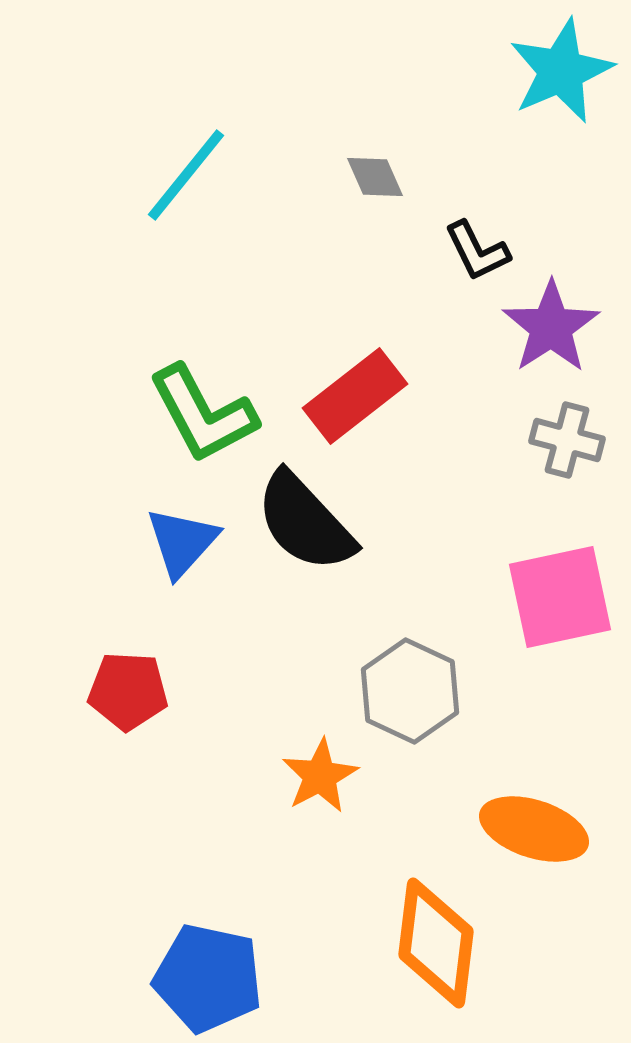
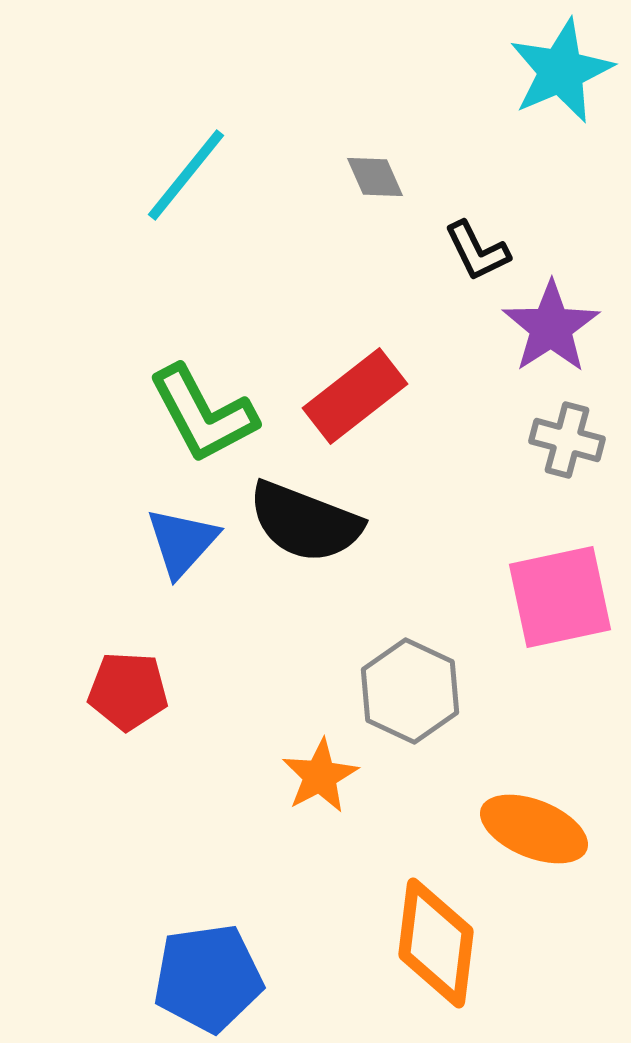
black semicircle: rotated 26 degrees counterclockwise
orange ellipse: rotated 4 degrees clockwise
blue pentagon: rotated 20 degrees counterclockwise
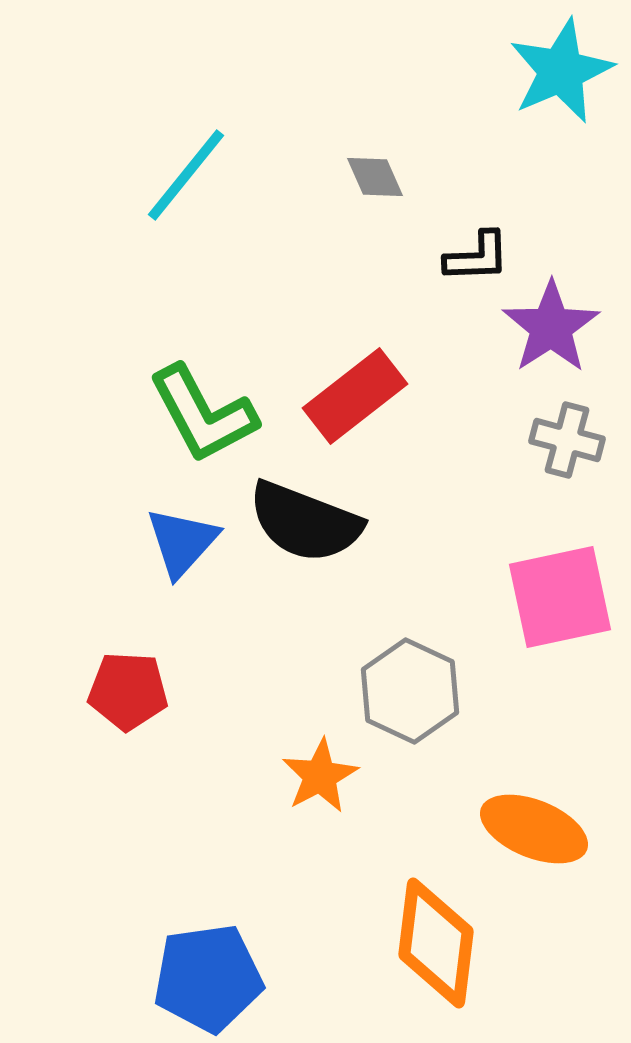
black L-shape: moved 6 px down; rotated 66 degrees counterclockwise
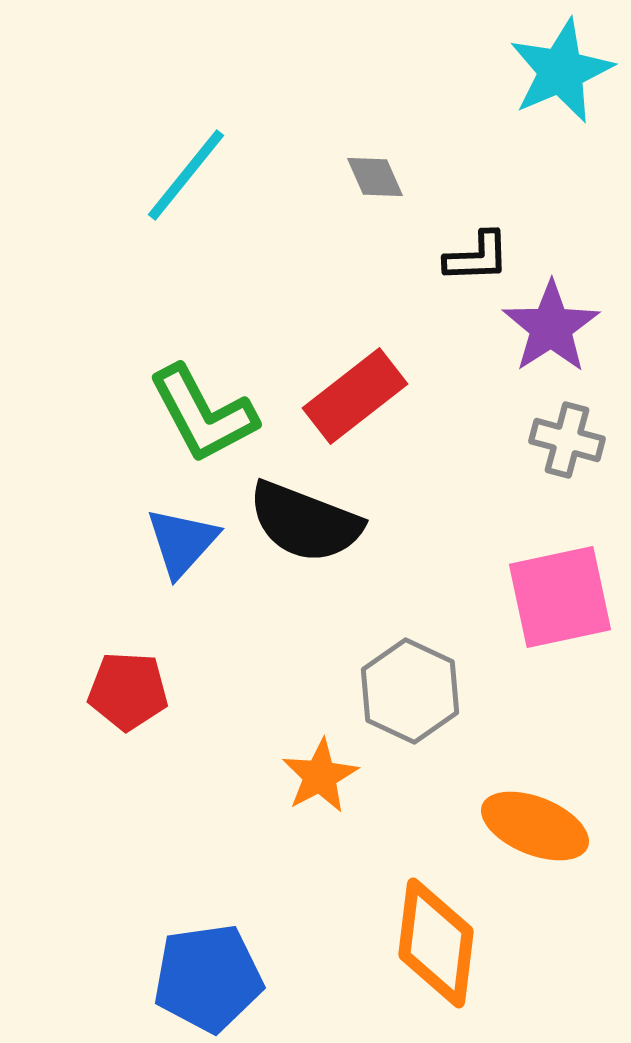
orange ellipse: moved 1 px right, 3 px up
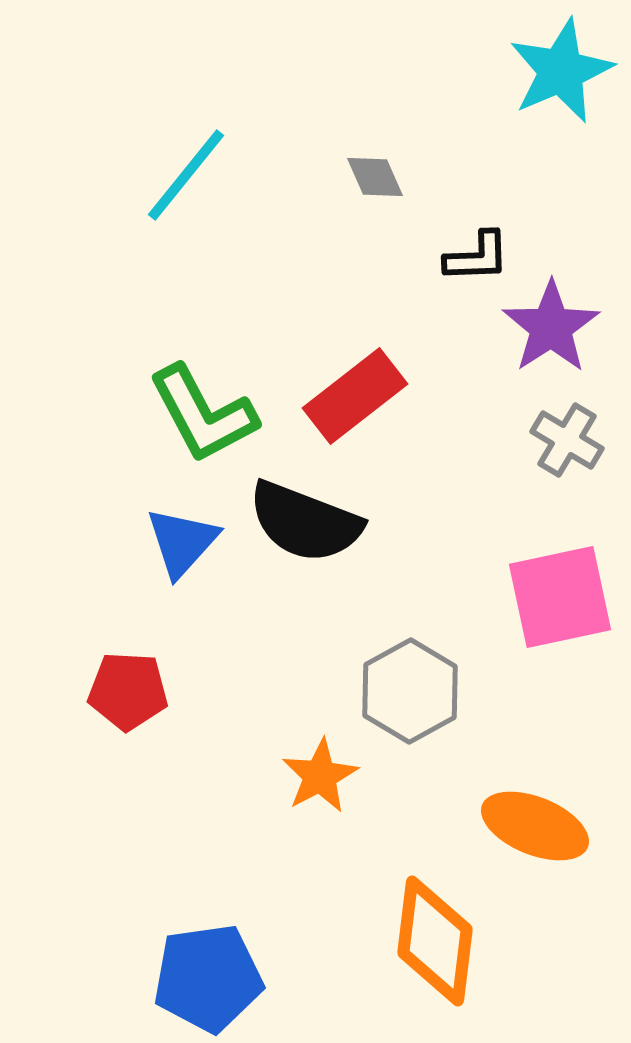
gray cross: rotated 16 degrees clockwise
gray hexagon: rotated 6 degrees clockwise
orange diamond: moved 1 px left, 2 px up
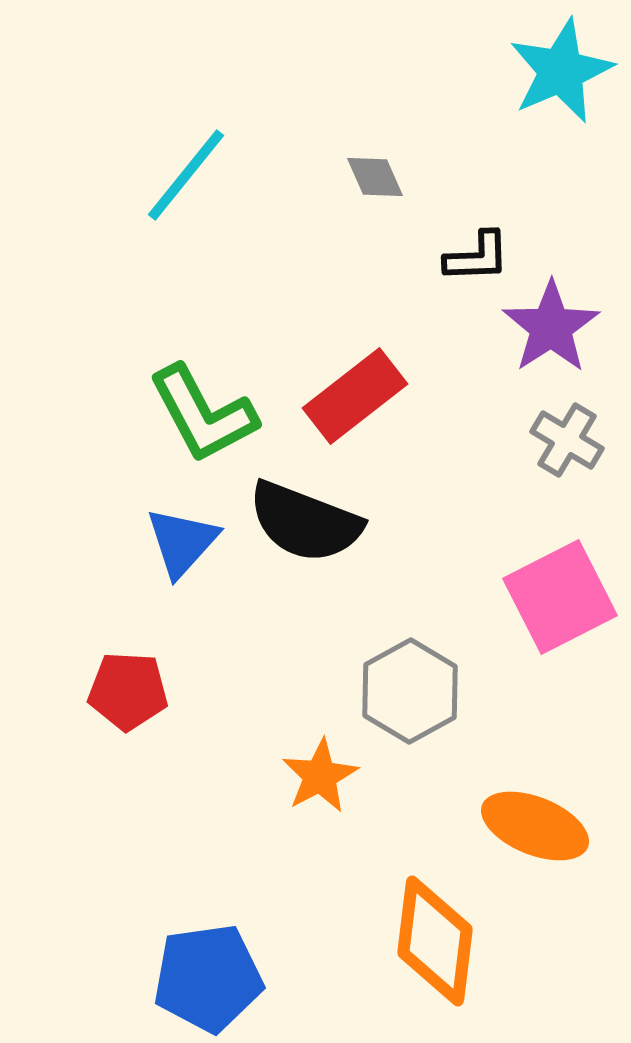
pink square: rotated 15 degrees counterclockwise
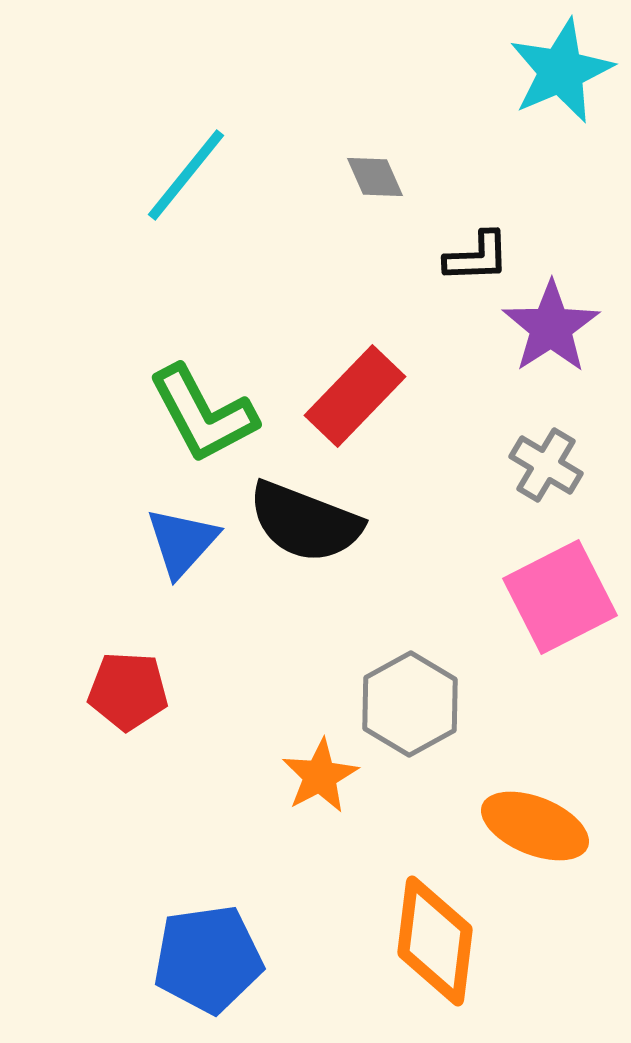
red rectangle: rotated 8 degrees counterclockwise
gray cross: moved 21 px left, 25 px down
gray hexagon: moved 13 px down
blue pentagon: moved 19 px up
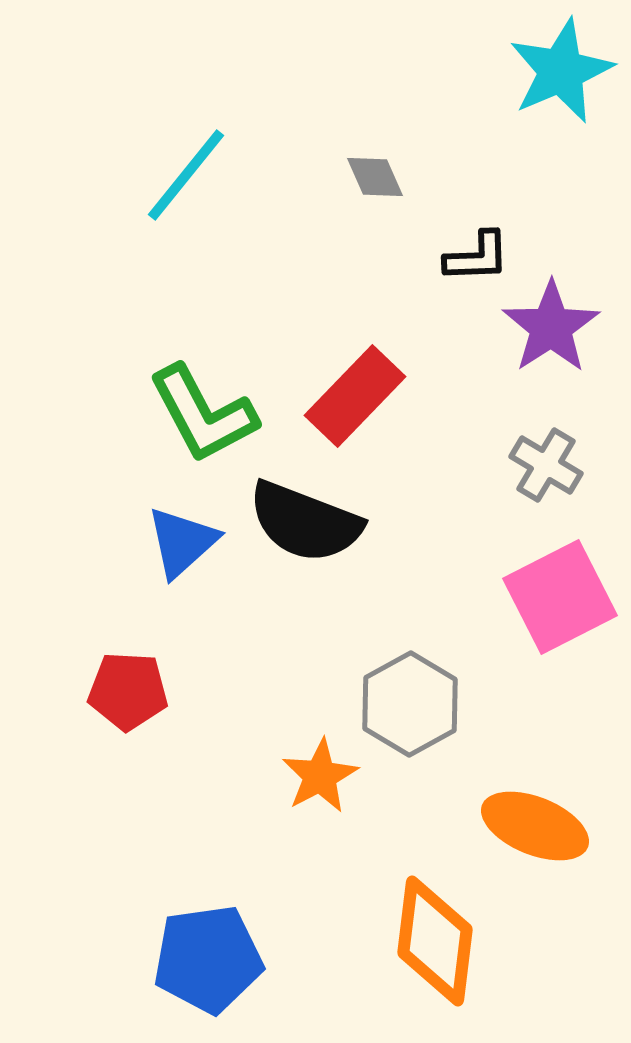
blue triangle: rotated 6 degrees clockwise
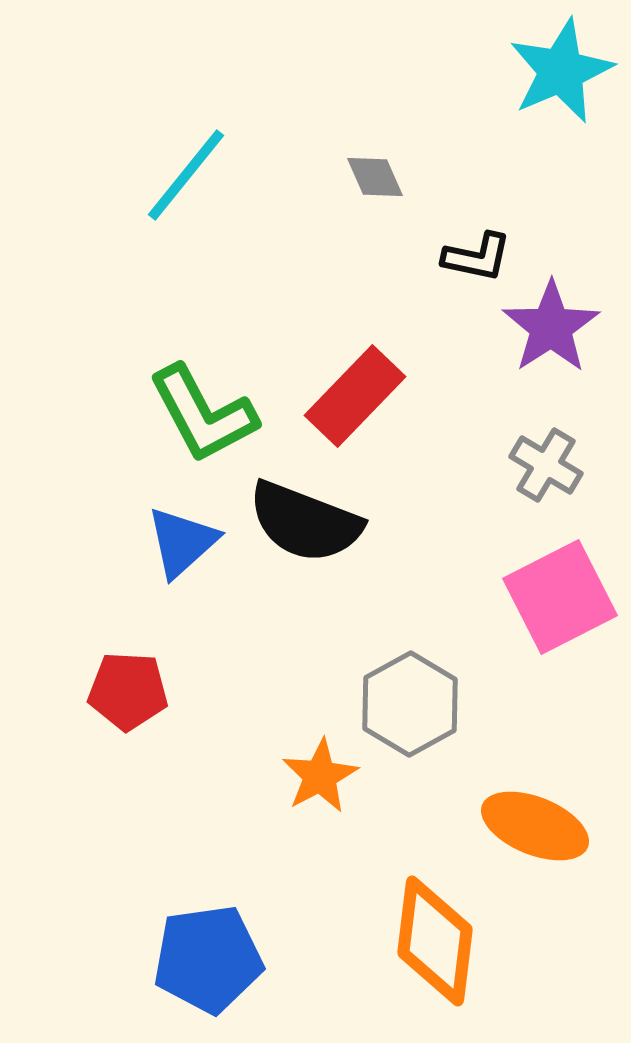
black L-shape: rotated 14 degrees clockwise
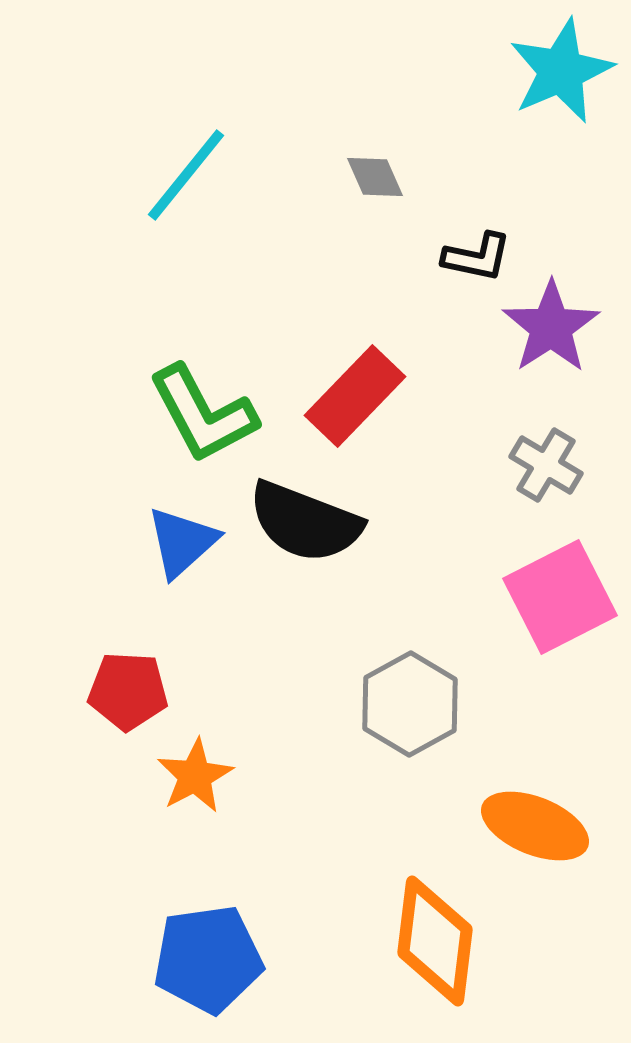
orange star: moved 125 px left
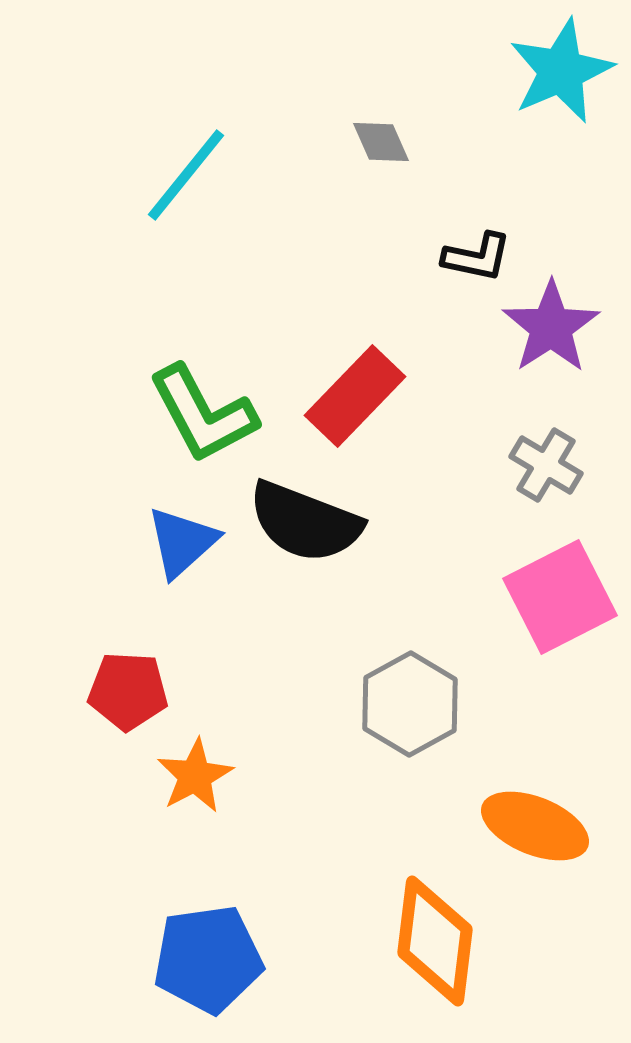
gray diamond: moved 6 px right, 35 px up
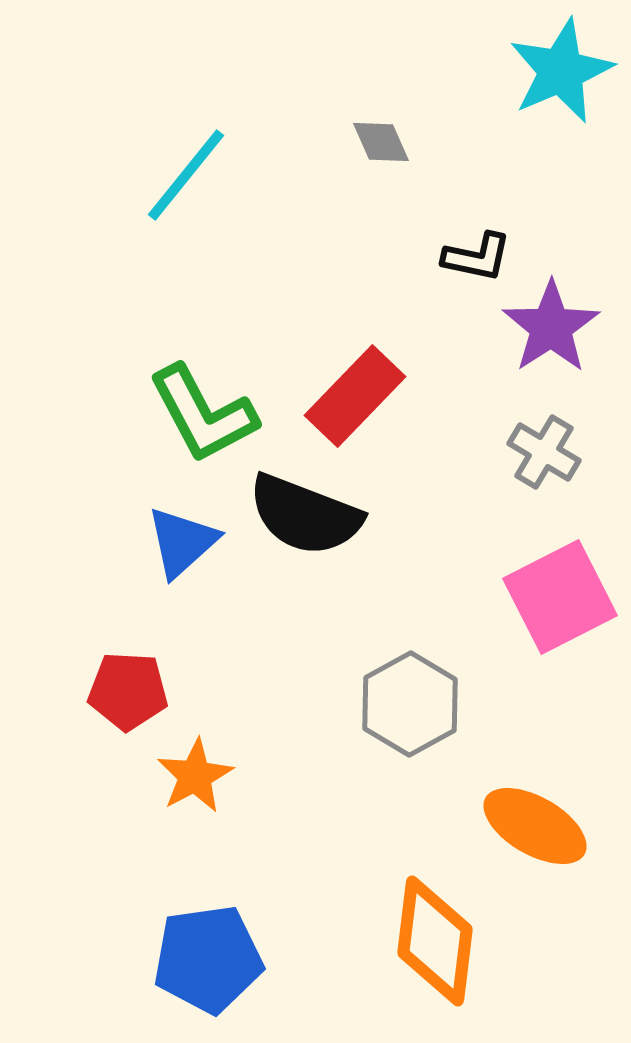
gray cross: moved 2 px left, 13 px up
black semicircle: moved 7 px up
orange ellipse: rotated 8 degrees clockwise
